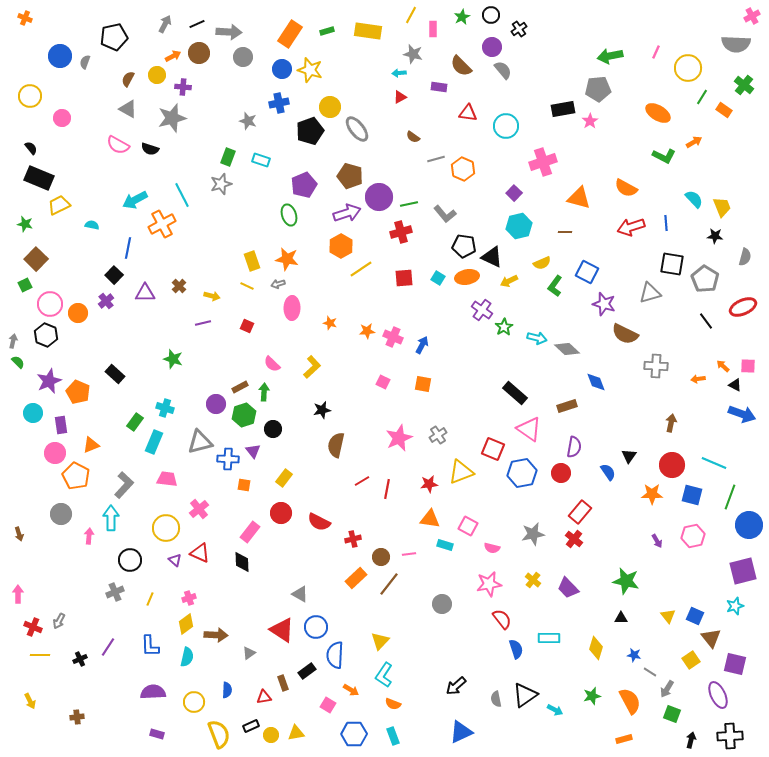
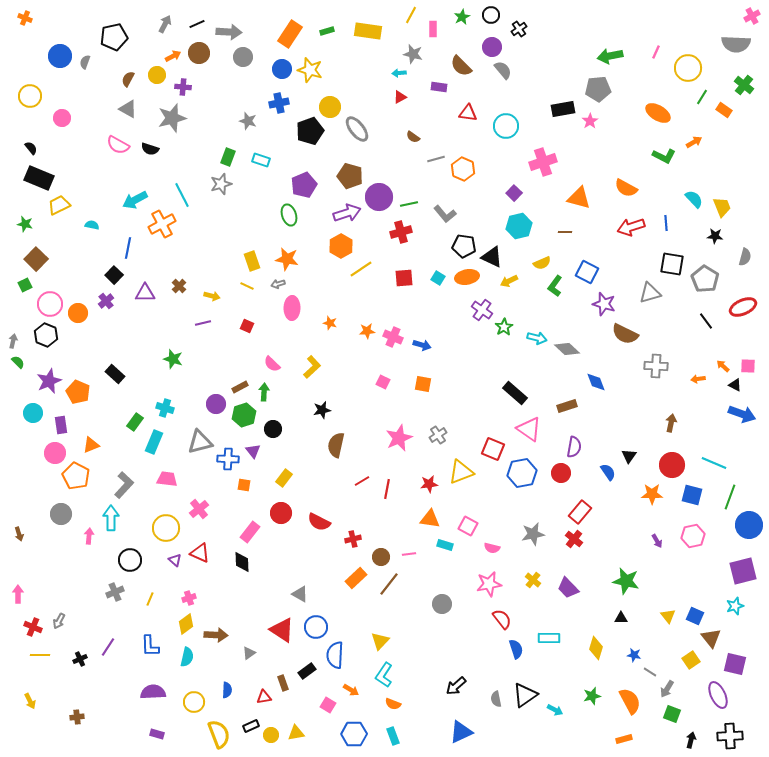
blue arrow at (422, 345): rotated 78 degrees clockwise
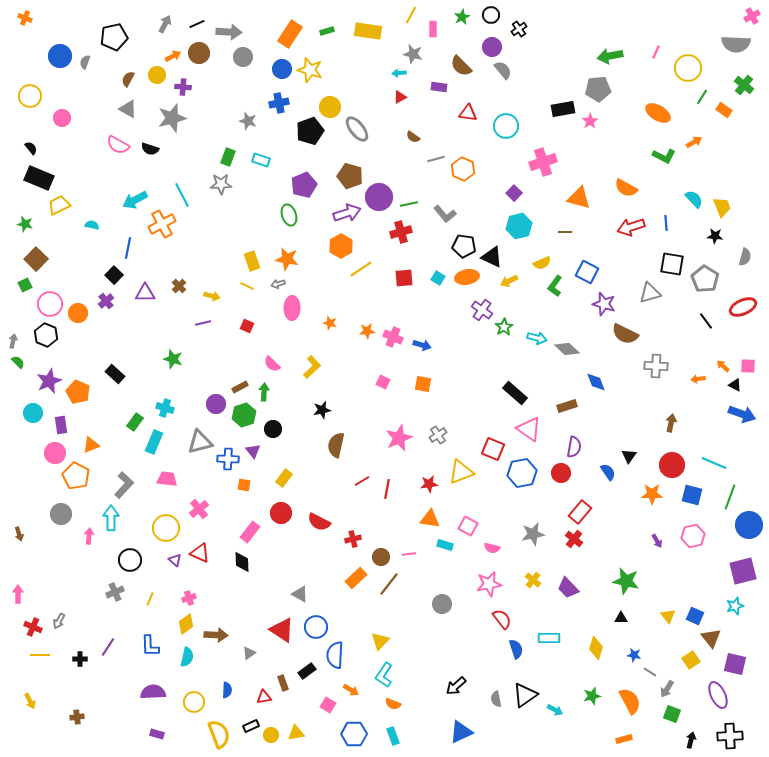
gray star at (221, 184): rotated 15 degrees clockwise
black cross at (80, 659): rotated 24 degrees clockwise
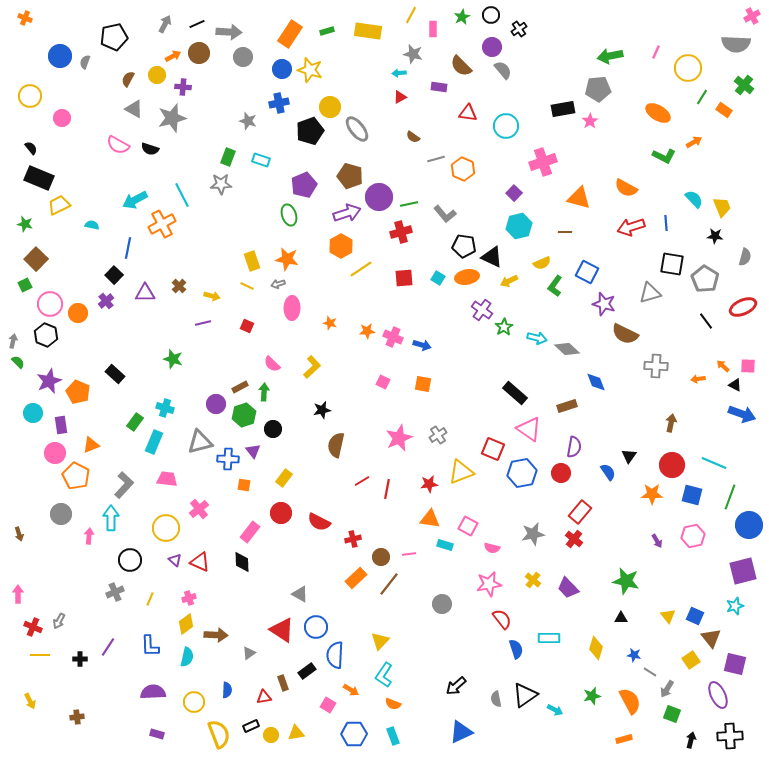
gray triangle at (128, 109): moved 6 px right
red triangle at (200, 553): moved 9 px down
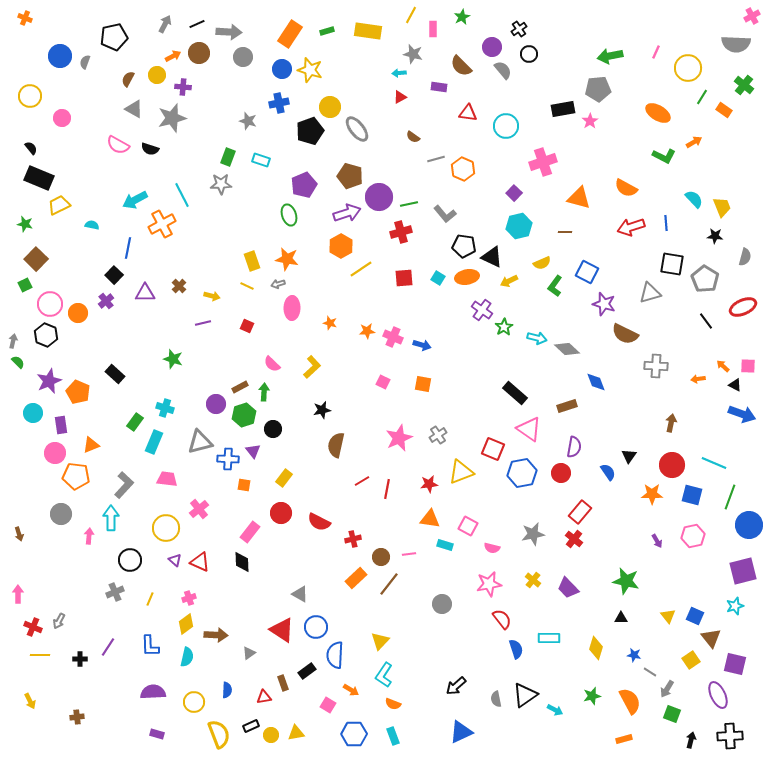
black circle at (491, 15): moved 38 px right, 39 px down
orange pentagon at (76, 476): rotated 20 degrees counterclockwise
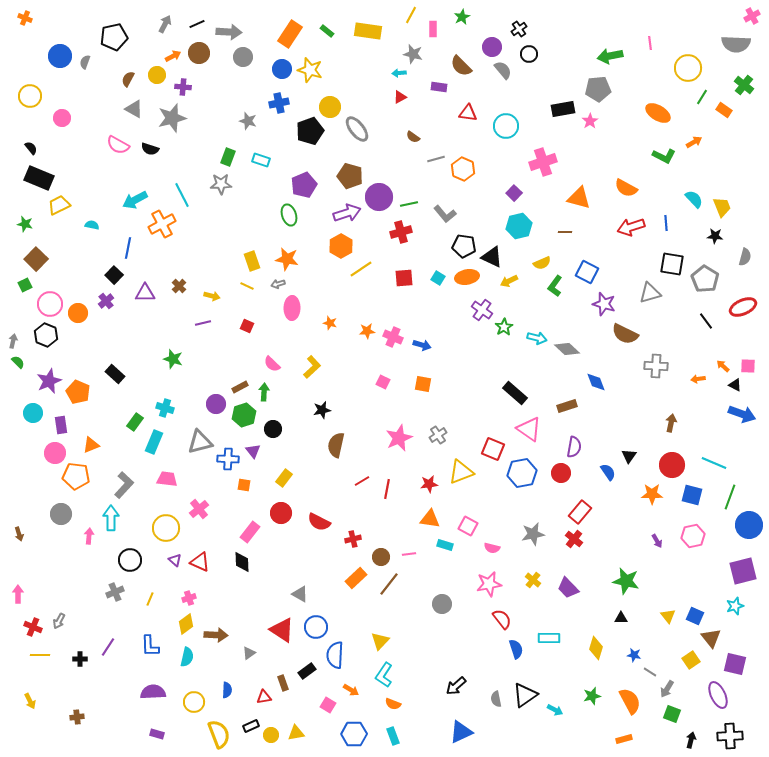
green rectangle at (327, 31): rotated 56 degrees clockwise
pink line at (656, 52): moved 6 px left, 9 px up; rotated 32 degrees counterclockwise
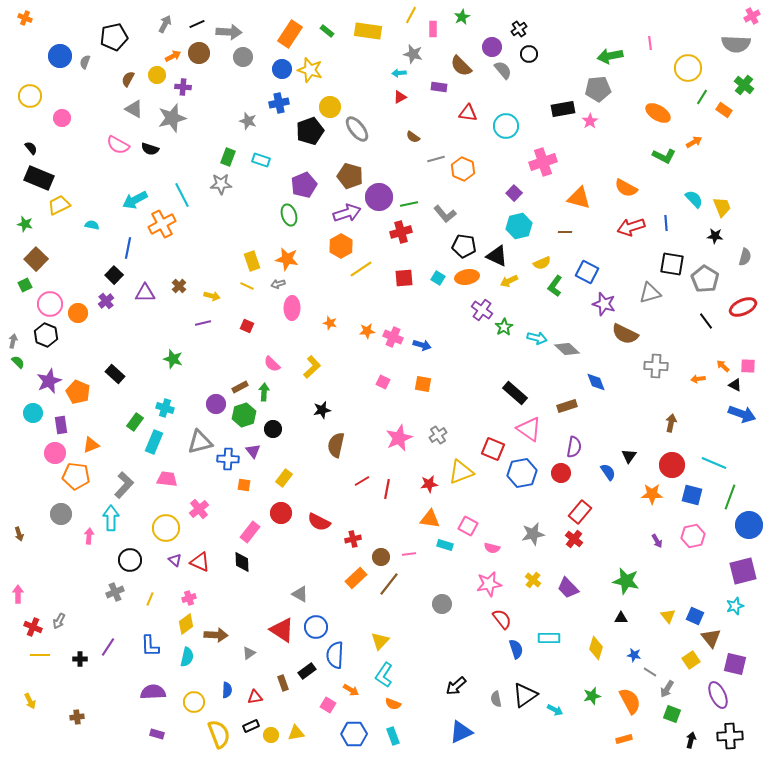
black triangle at (492, 257): moved 5 px right, 1 px up
red triangle at (264, 697): moved 9 px left
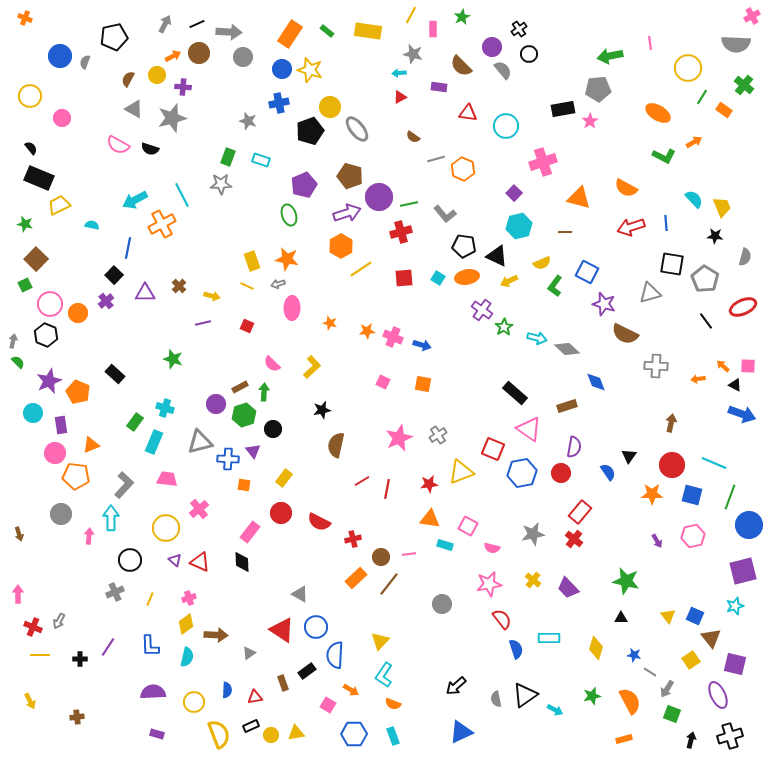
black cross at (730, 736): rotated 15 degrees counterclockwise
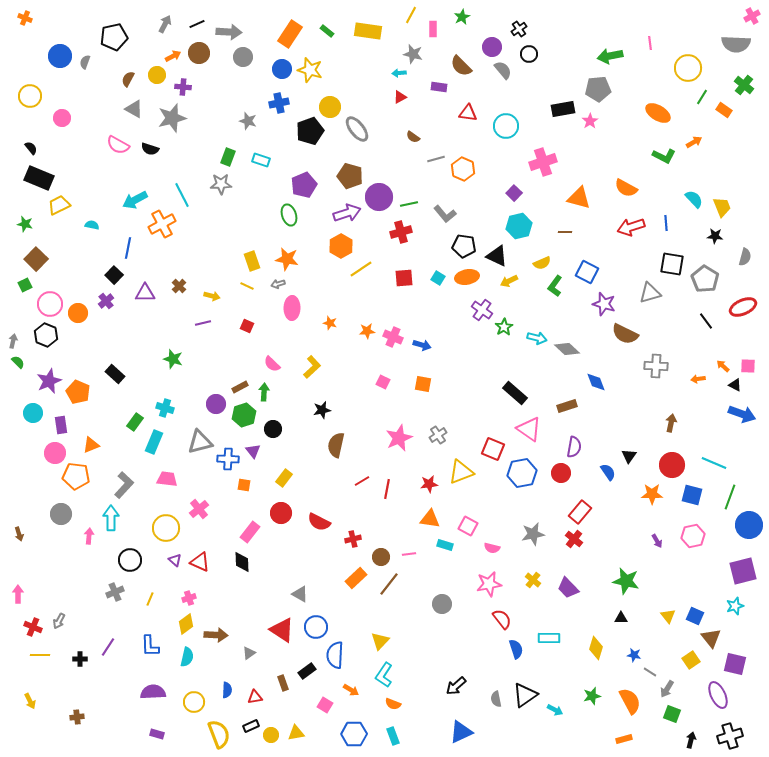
pink square at (328, 705): moved 3 px left
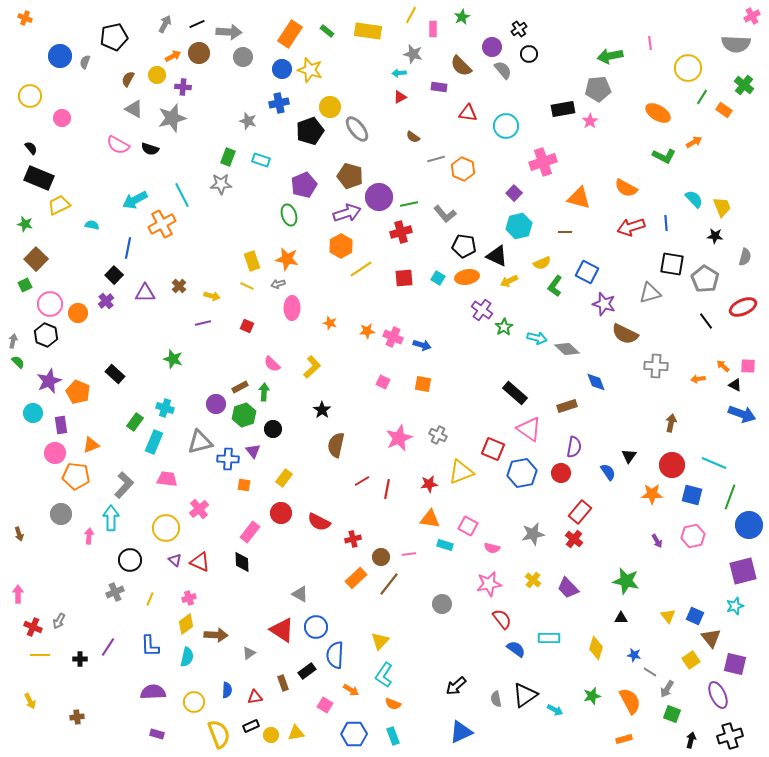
black star at (322, 410): rotated 24 degrees counterclockwise
gray cross at (438, 435): rotated 30 degrees counterclockwise
blue semicircle at (516, 649): rotated 36 degrees counterclockwise
